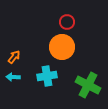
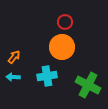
red circle: moved 2 px left
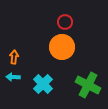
orange arrow: rotated 32 degrees counterclockwise
cyan cross: moved 4 px left, 8 px down; rotated 36 degrees counterclockwise
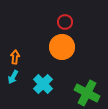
orange arrow: moved 1 px right
cyan arrow: rotated 64 degrees counterclockwise
green cross: moved 1 px left, 8 px down
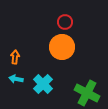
cyan arrow: moved 3 px right, 2 px down; rotated 72 degrees clockwise
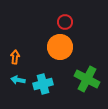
orange circle: moved 2 px left
cyan arrow: moved 2 px right, 1 px down
cyan cross: rotated 30 degrees clockwise
green cross: moved 14 px up
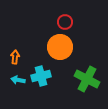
cyan cross: moved 2 px left, 8 px up
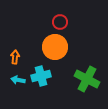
red circle: moved 5 px left
orange circle: moved 5 px left
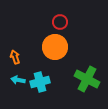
orange arrow: rotated 24 degrees counterclockwise
cyan cross: moved 1 px left, 6 px down
